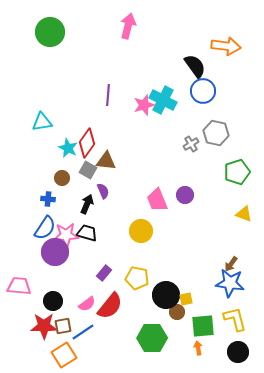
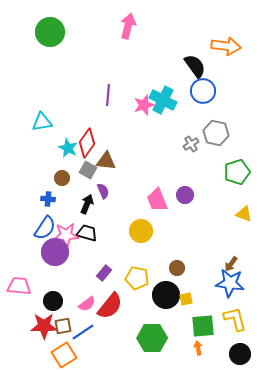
brown circle at (177, 312): moved 44 px up
black circle at (238, 352): moved 2 px right, 2 px down
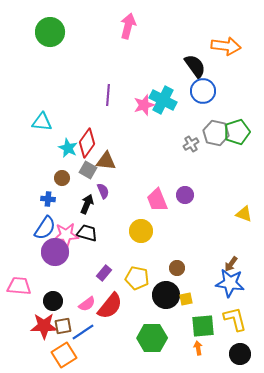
cyan triangle at (42, 122): rotated 15 degrees clockwise
green pentagon at (237, 172): moved 40 px up
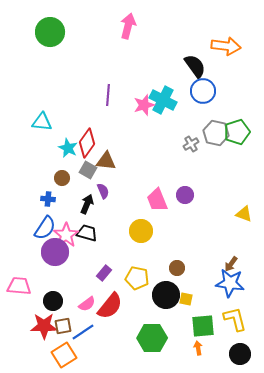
pink star at (66, 235): rotated 30 degrees counterclockwise
yellow square at (186, 299): rotated 24 degrees clockwise
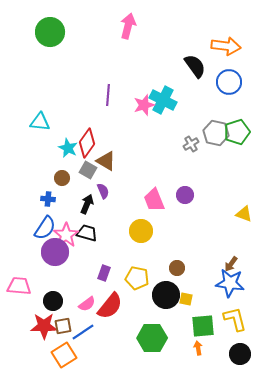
blue circle at (203, 91): moved 26 px right, 9 px up
cyan triangle at (42, 122): moved 2 px left
brown triangle at (106, 161): rotated 25 degrees clockwise
pink trapezoid at (157, 200): moved 3 px left
purple rectangle at (104, 273): rotated 21 degrees counterclockwise
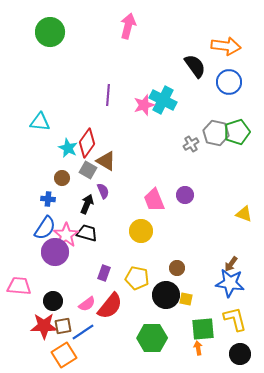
green square at (203, 326): moved 3 px down
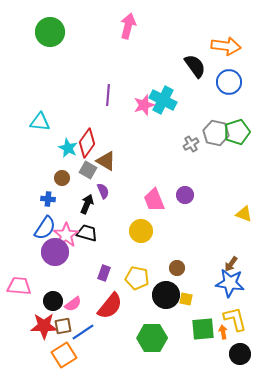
pink semicircle at (87, 304): moved 14 px left
orange arrow at (198, 348): moved 25 px right, 16 px up
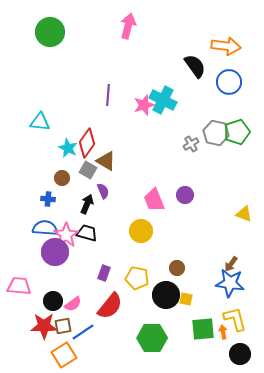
blue semicircle at (45, 228): rotated 120 degrees counterclockwise
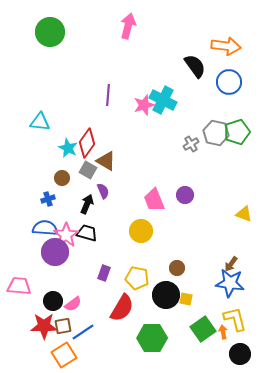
blue cross at (48, 199): rotated 24 degrees counterclockwise
red semicircle at (110, 306): moved 12 px right, 2 px down; rotated 8 degrees counterclockwise
green square at (203, 329): rotated 30 degrees counterclockwise
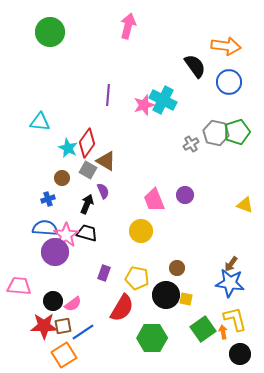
yellow triangle at (244, 214): moved 1 px right, 9 px up
